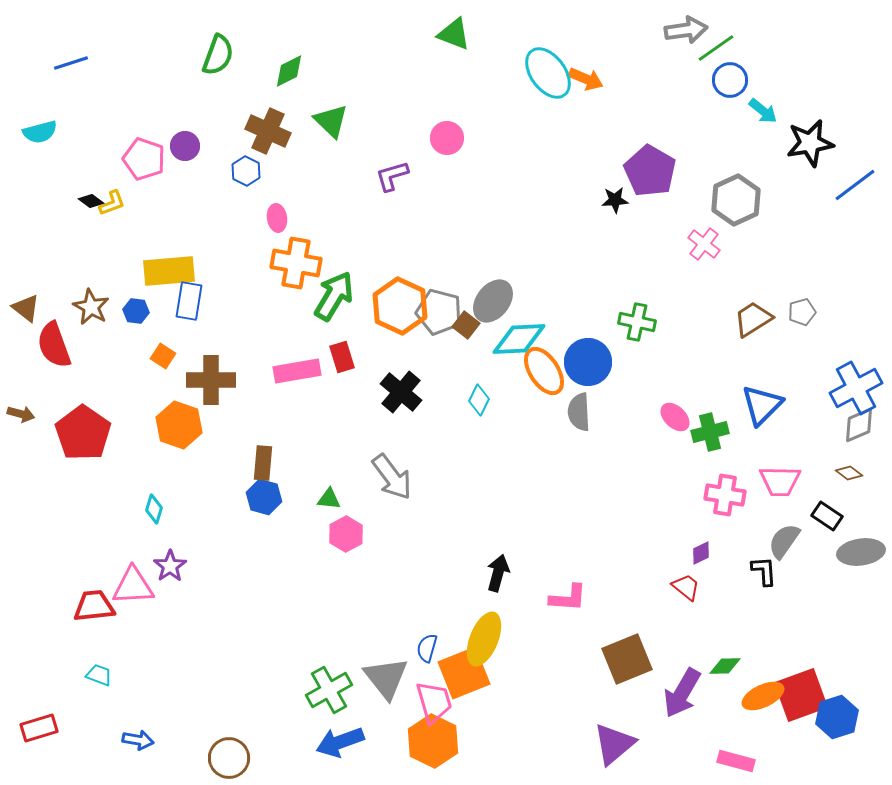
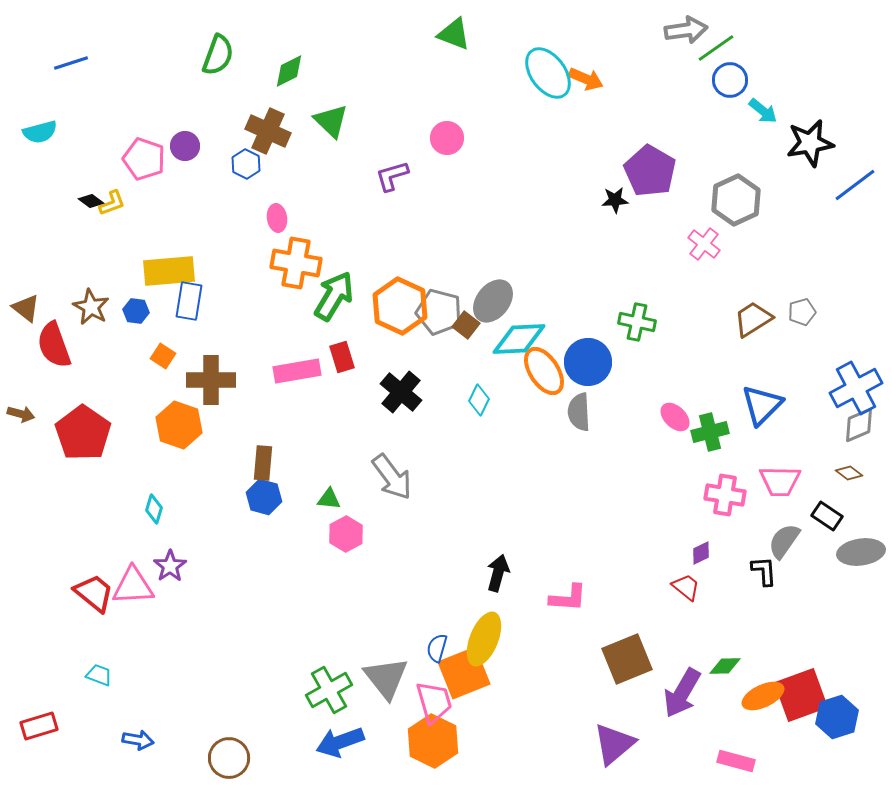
blue hexagon at (246, 171): moved 7 px up
red trapezoid at (94, 606): moved 13 px up; rotated 45 degrees clockwise
blue semicircle at (427, 648): moved 10 px right
red rectangle at (39, 728): moved 2 px up
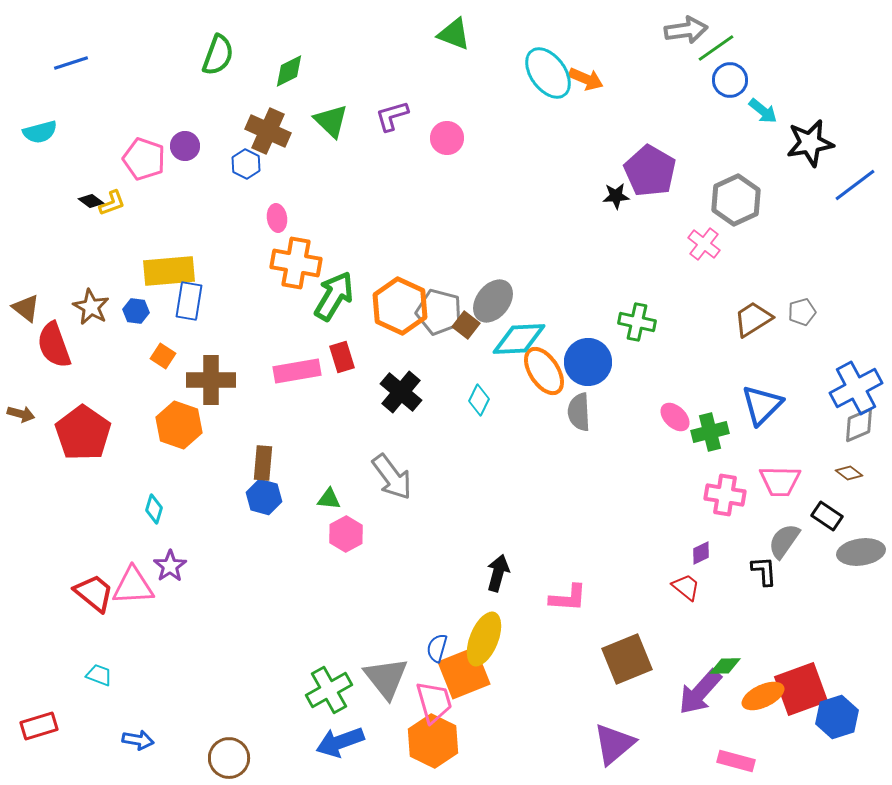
purple L-shape at (392, 176): moved 60 px up
black star at (615, 200): moved 1 px right, 4 px up
purple arrow at (682, 693): moved 18 px right, 1 px up; rotated 12 degrees clockwise
red square at (801, 695): moved 6 px up
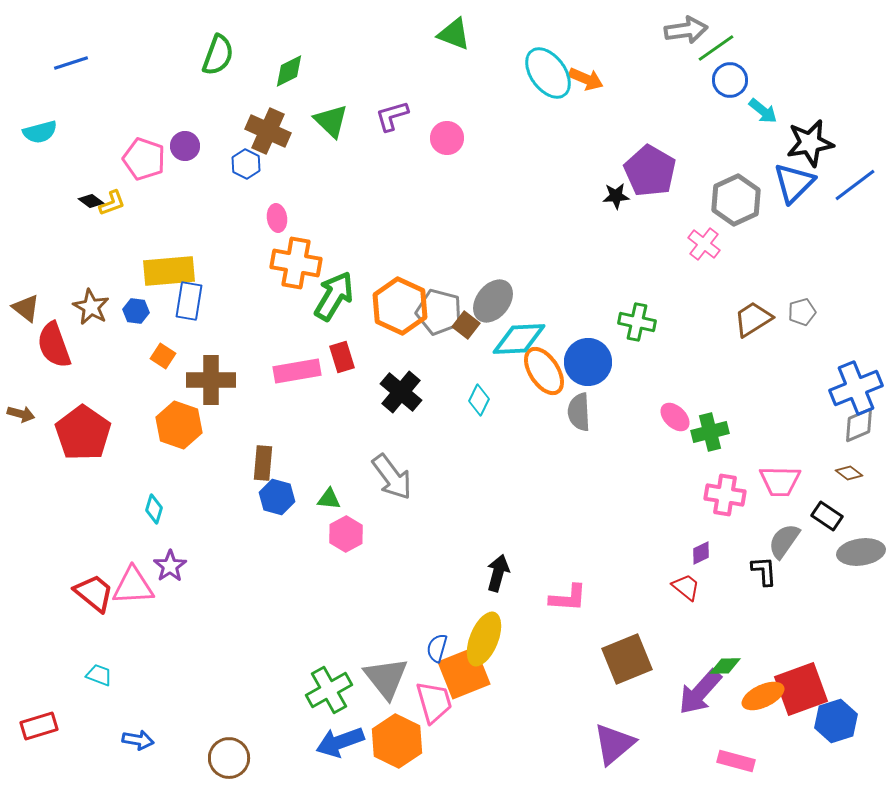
blue cross at (856, 388): rotated 6 degrees clockwise
blue triangle at (762, 405): moved 32 px right, 222 px up
blue hexagon at (264, 497): moved 13 px right
blue hexagon at (837, 717): moved 1 px left, 4 px down
orange hexagon at (433, 741): moved 36 px left
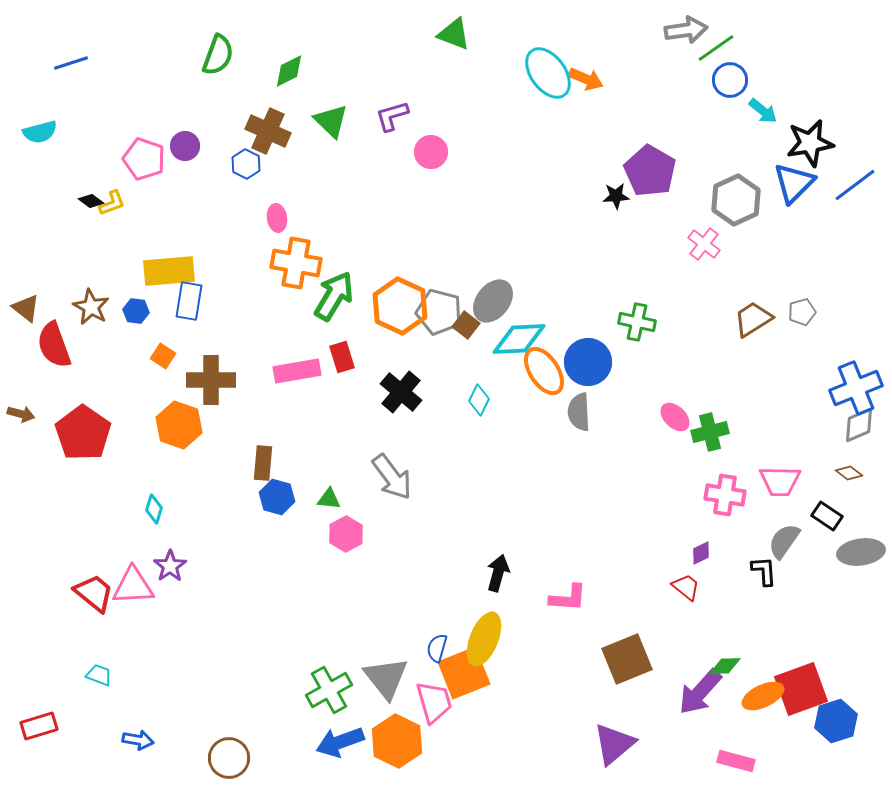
pink circle at (447, 138): moved 16 px left, 14 px down
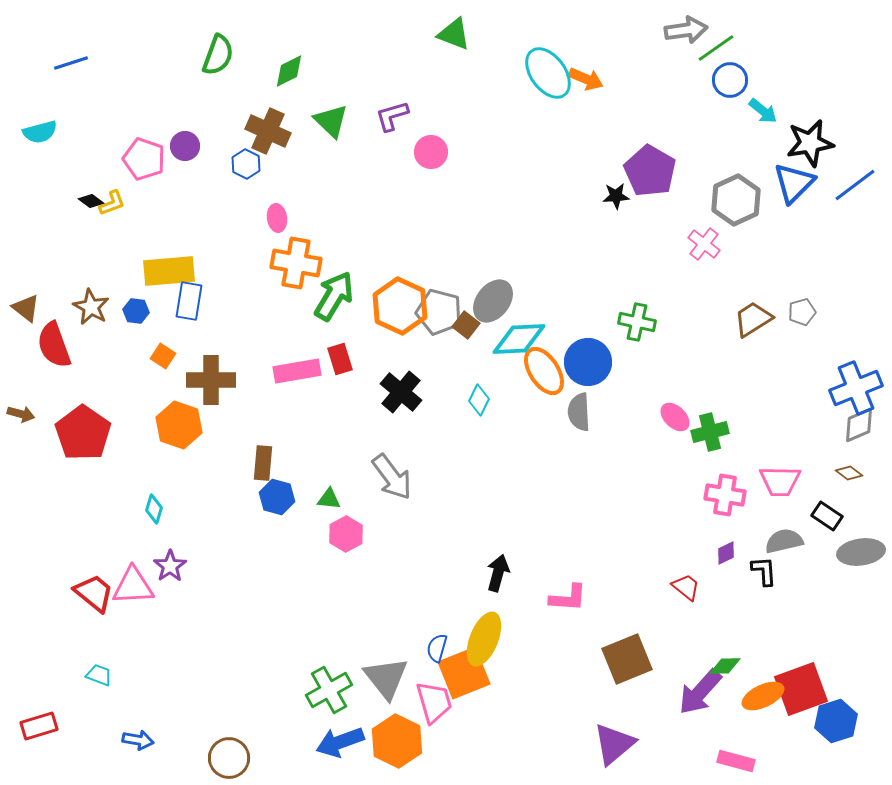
red rectangle at (342, 357): moved 2 px left, 2 px down
gray semicircle at (784, 541): rotated 42 degrees clockwise
purple diamond at (701, 553): moved 25 px right
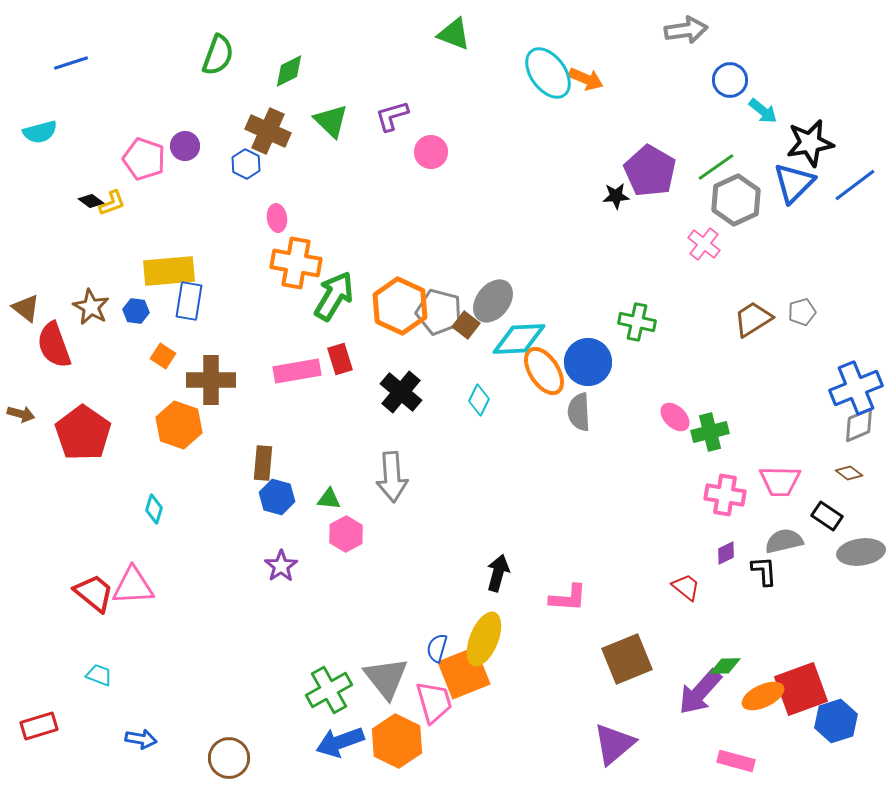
green line at (716, 48): moved 119 px down
gray arrow at (392, 477): rotated 33 degrees clockwise
purple star at (170, 566): moved 111 px right
blue arrow at (138, 740): moved 3 px right, 1 px up
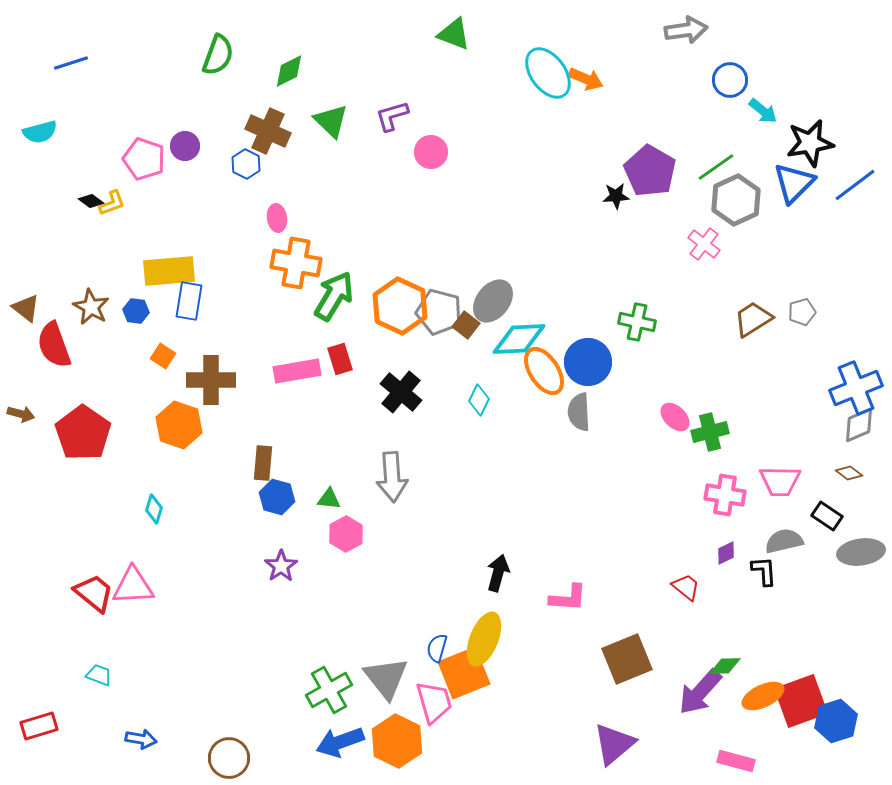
red square at (801, 689): moved 12 px down
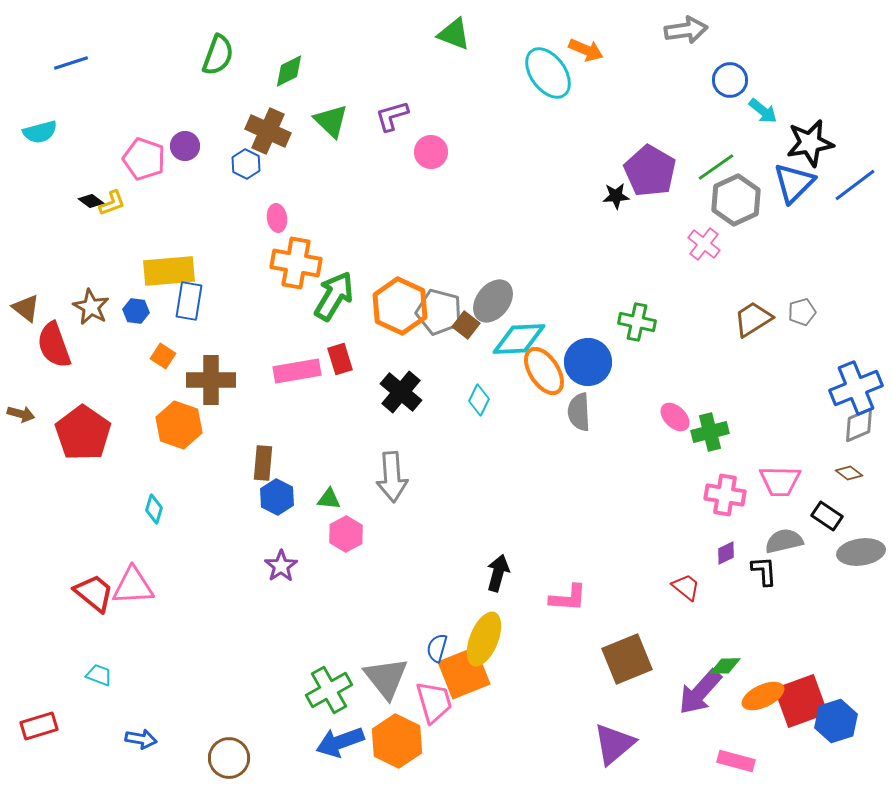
orange arrow at (586, 79): moved 29 px up
blue hexagon at (277, 497): rotated 12 degrees clockwise
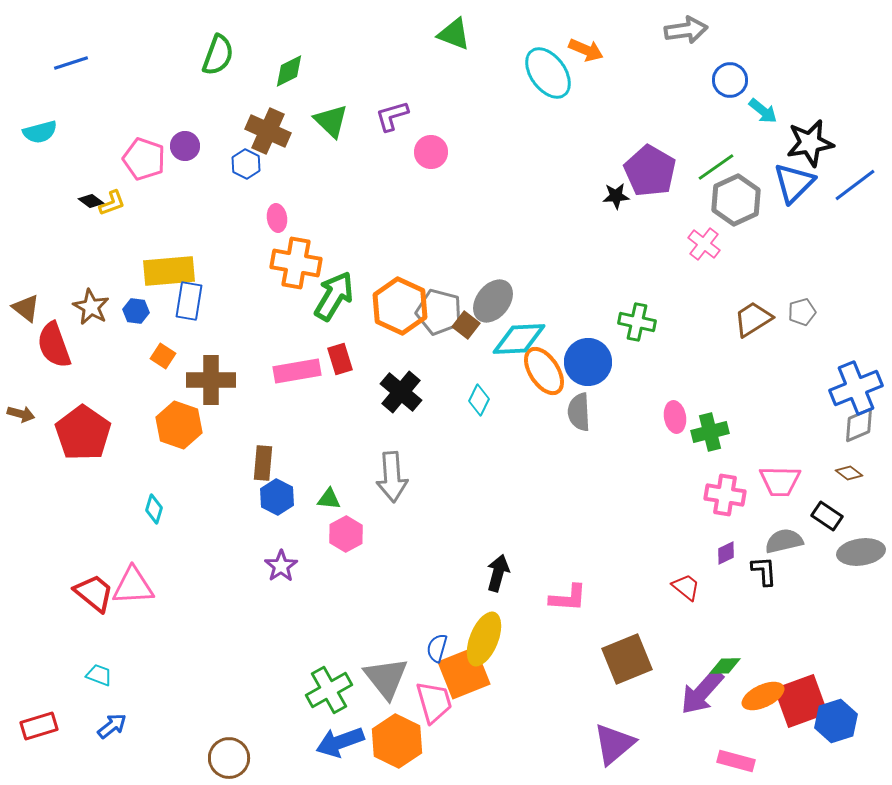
pink ellipse at (675, 417): rotated 36 degrees clockwise
purple arrow at (700, 692): moved 2 px right
blue arrow at (141, 739): moved 29 px left, 13 px up; rotated 48 degrees counterclockwise
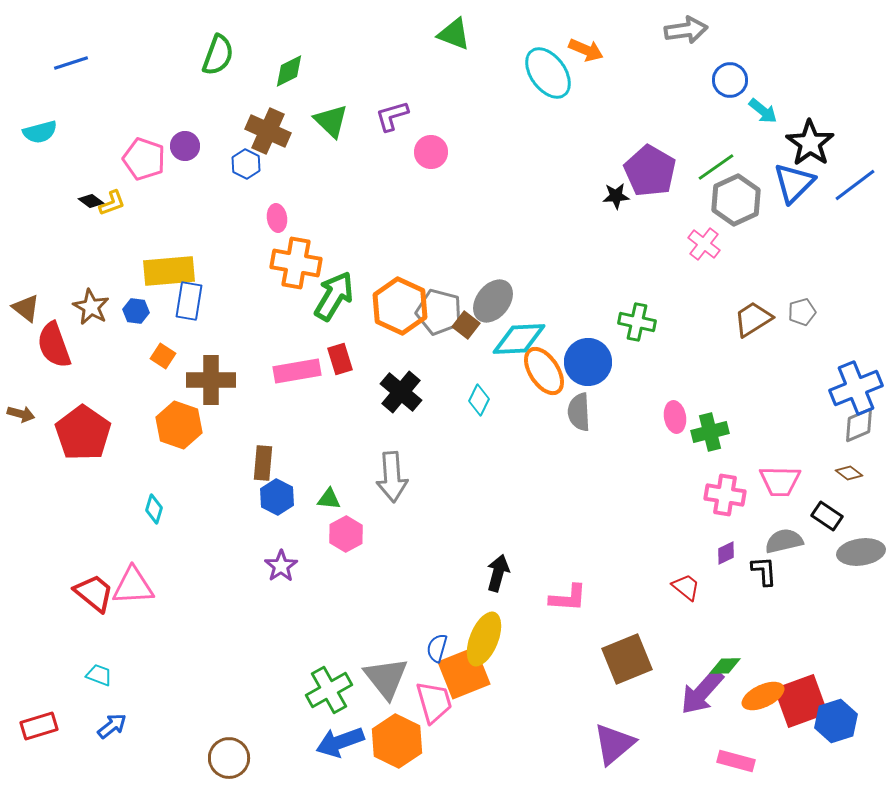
black star at (810, 143): rotated 27 degrees counterclockwise
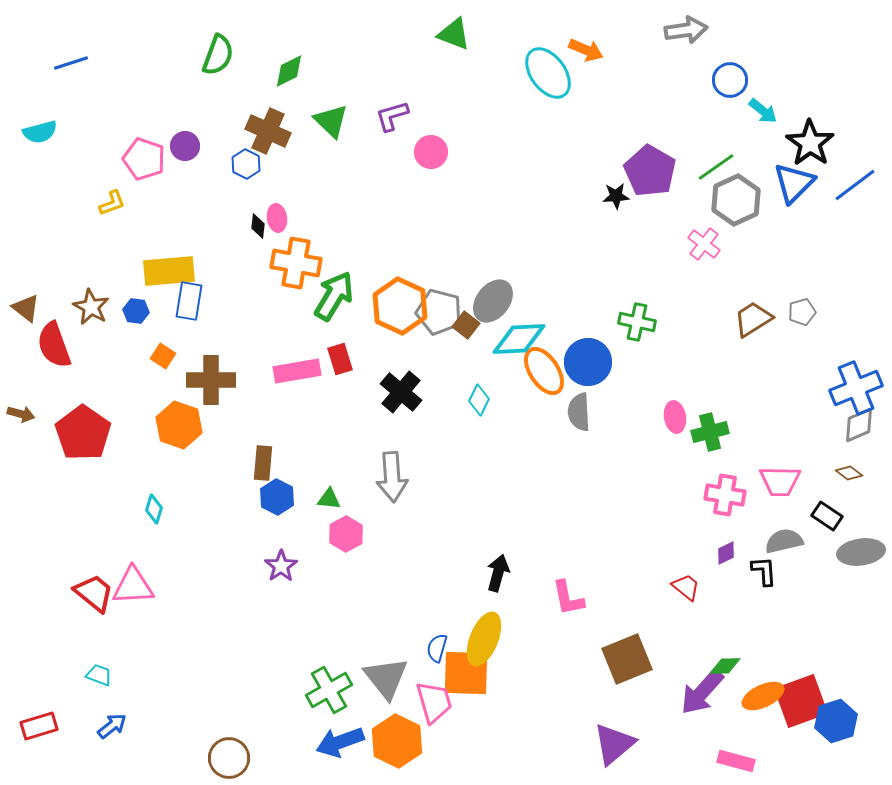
black diamond at (91, 201): moved 167 px right, 25 px down; rotated 60 degrees clockwise
pink L-shape at (568, 598): rotated 75 degrees clockwise
orange square at (464, 673): moved 2 px right; rotated 24 degrees clockwise
